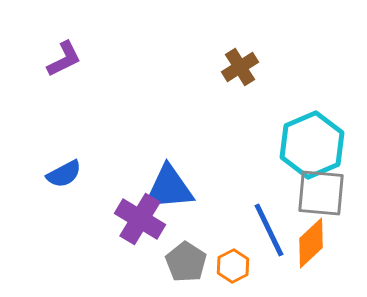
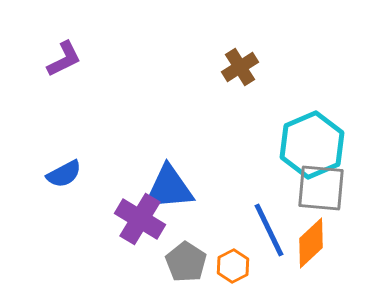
gray square: moved 5 px up
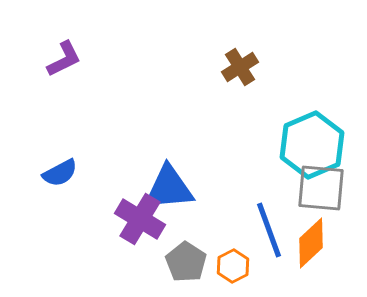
blue semicircle: moved 4 px left, 1 px up
blue line: rotated 6 degrees clockwise
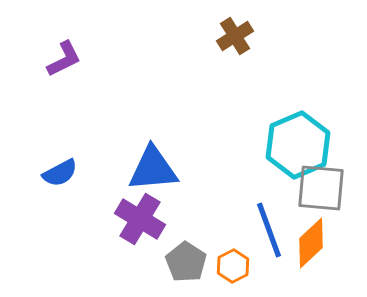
brown cross: moved 5 px left, 31 px up
cyan hexagon: moved 14 px left
blue triangle: moved 16 px left, 19 px up
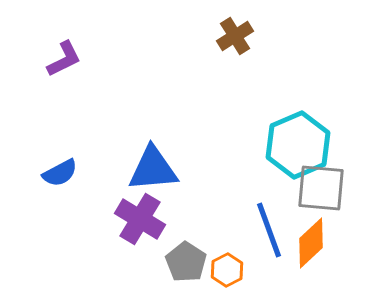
orange hexagon: moved 6 px left, 4 px down
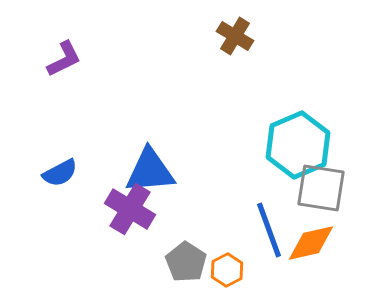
brown cross: rotated 27 degrees counterclockwise
blue triangle: moved 3 px left, 2 px down
gray square: rotated 4 degrees clockwise
purple cross: moved 10 px left, 10 px up
orange diamond: rotated 30 degrees clockwise
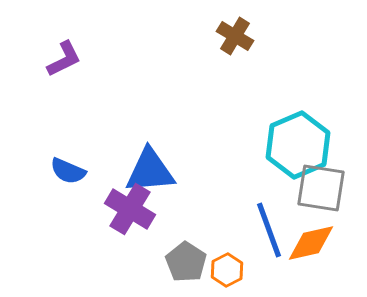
blue semicircle: moved 8 px right, 2 px up; rotated 51 degrees clockwise
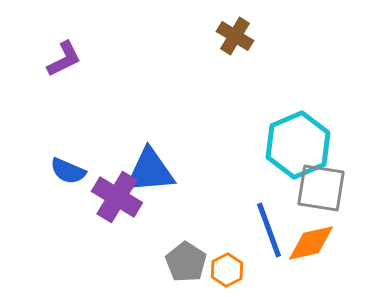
purple cross: moved 13 px left, 12 px up
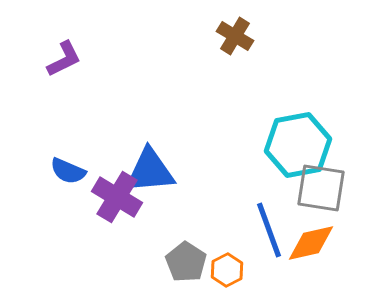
cyan hexagon: rotated 12 degrees clockwise
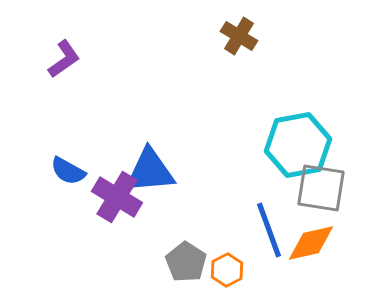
brown cross: moved 4 px right
purple L-shape: rotated 9 degrees counterclockwise
blue semicircle: rotated 6 degrees clockwise
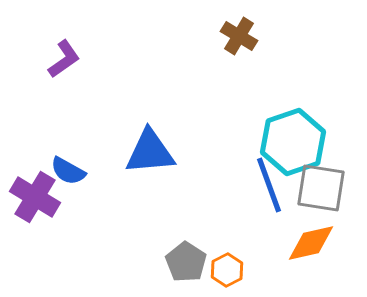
cyan hexagon: moved 5 px left, 3 px up; rotated 8 degrees counterclockwise
blue triangle: moved 19 px up
purple cross: moved 82 px left
blue line: moved 45 px up
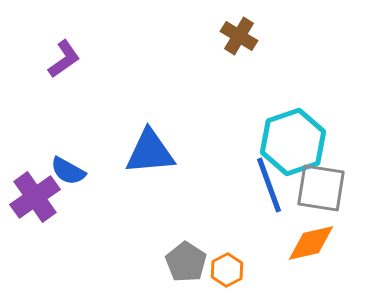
purple cross: rotated 24 degrees clockwise
